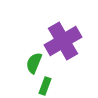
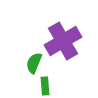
green rectangle: rotated 24 degrees counterclockwise
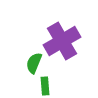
purple cross: moved 1 px left
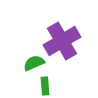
green semicircle: rotated 45 degrees clockwise
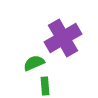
purple cross: moved 1 px right, 3 px up
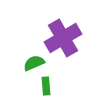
green rectangle: moved 1 px right
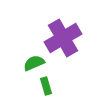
green rectangle: rotated 12 degrees counterclockwise
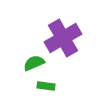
green rectangle: rotated 66 degrees counterclockwise
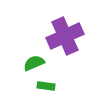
purple cross: moved 2 px right, 2 px up; rotated 6 degrees clockwise
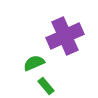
green rectangle: rotated 42 degrees clockwise
